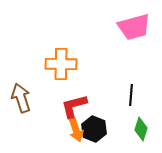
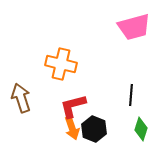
orange cross: rotated 12 degrees clockwise
red L-shape: moved 1 px left
orange arrow: moved 4 px left, 2 px up
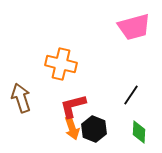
black line: rotated 30 degrees clockwise
green diamond: moved 2 px left, 3 px down; rotated 15 degrees counterclockwise
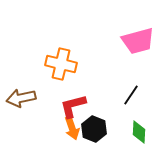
pink trapezoid: moved 4 px right, 14 px down
brown arrow: rotated 84 degrees counterclockwise
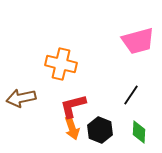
black hexagon: moved 6 px right, 1 px down
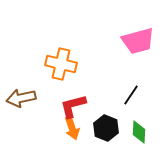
black hexagon: moved 6 px right, 2 px up
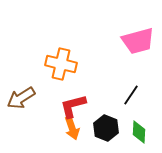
brown arrow: rotated 20 degrees counterclockwise
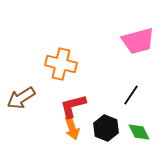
green diamond: rotated 30 degrees counterclockwise
